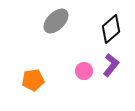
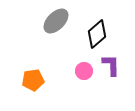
black diamond: moved 14 px left, 5 px down
purple L-shape: rotated 40 degrees counterclockwise
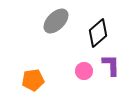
black diamond: moved 1 px right, 1 px up
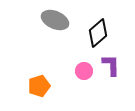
gray ellipse: moved 1 px left, 1 px up; rotated 68 degrees clockwise
orange pentagon: moved 6 px right, 6 px down; rotated 10 degrees counterclockwise
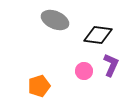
black diamond: moved 2 px down; rotated 48 degrees clockwise
purple L-shape: rotated 25 degrees clockwise
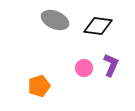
black diamond: moved 9 px up
pink circle: moved 3 px up
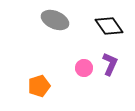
black diamond: moved 11 px right; rotated 48 degrees clockwise
purple L-shape: moved 1 px left, 1 px up
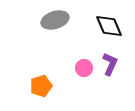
gray ellipse: rotated 40 degrees counterclockwise
black diamond: rotated 12 degrees clockwise
orange pentagon: moved 2 px right
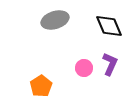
orange pentagon: rotated 15 degrees counterclockwise
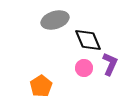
black diamond: moved 21 px left, 14 px down
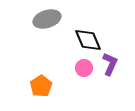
gray ellipse: moved 8 px left, 1 px up
